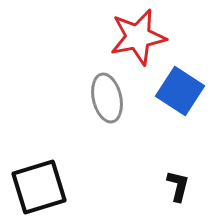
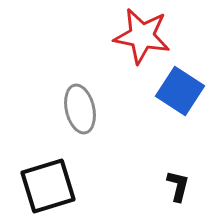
red star: moved 4 px right, 1 px up; rotated 22 degrees clockwise
gray ellipse: moved 27 px left, 11 px down
black square: moved 9 px right, 1 px up
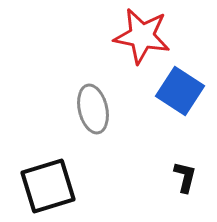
gray ellipse: moved 13 px right
black L-shape: moved 7 px right, 9 px up
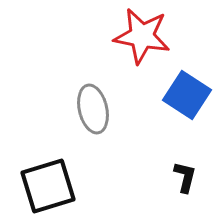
blue square: moved 7 px right, 4 px down
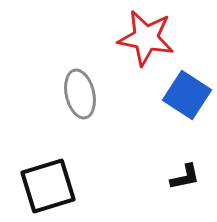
red star: moved 4 px right, 2 px down
gray ellipse: moved 13 px left, 15 px up
black L-shape: rotated 64 degrees clockwise
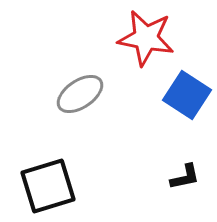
gray ellipse: rotated 69 degrees clockwise
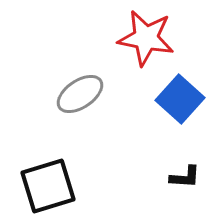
blue square: moved 7 px left, 4 px down; rotated 9 degrees clockwise
black L-shape: rotated 16 degrees clockwise
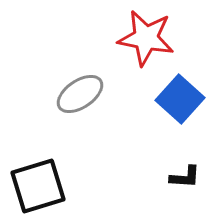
black square: moved 10 px left
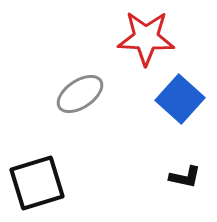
red star: rotated 8 degrees counterclockwise
black L-shape: rotated 8 degrees clockwise
black square: moved 1 px left, 3 px up
